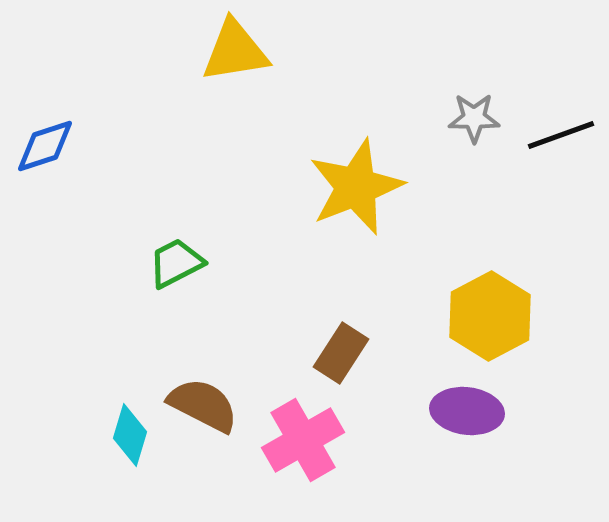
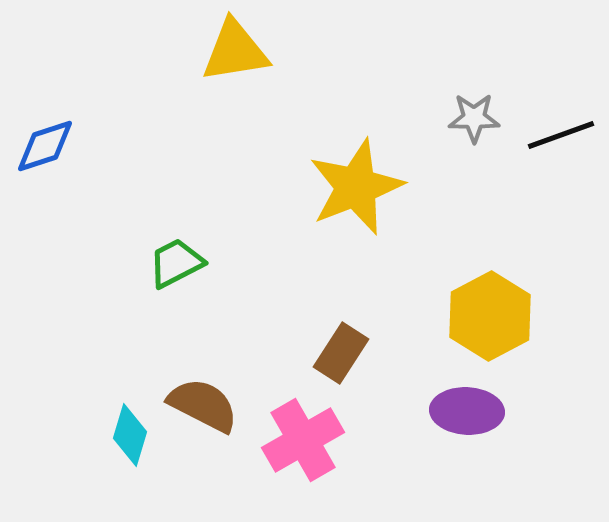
purple ellipse: rotated 4 degrees counterclockwise
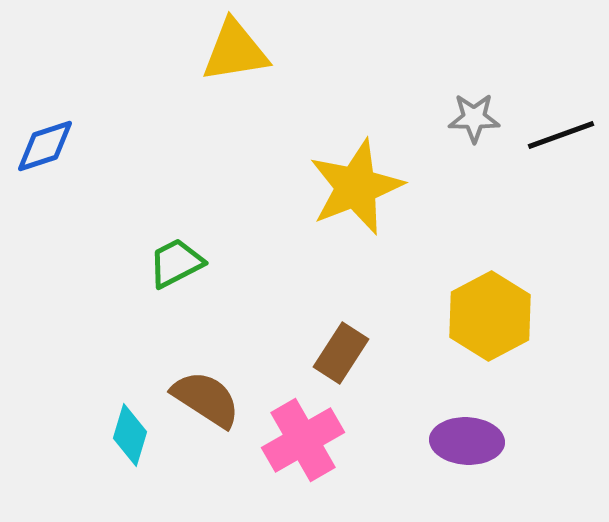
brown semicircle: moved 3 px right, 6 px up; rotated 6 degrees clockwise
purple ellipse: moved 30 px down
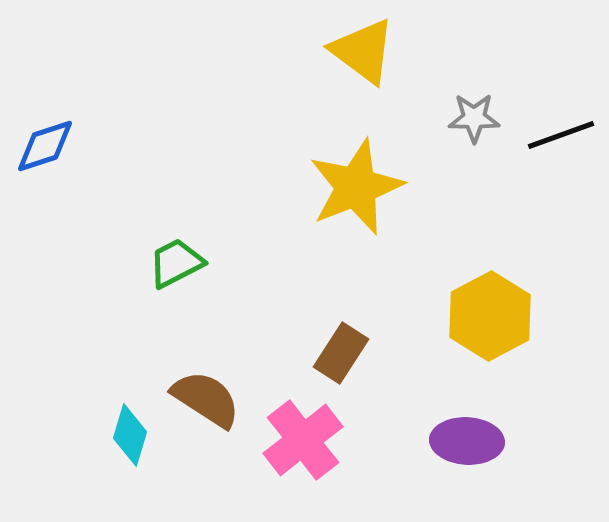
yellow triangle: moved 128 px right; rotated 46 degrees clockwise
pink cross: rotated 8 degrees counterclockwise
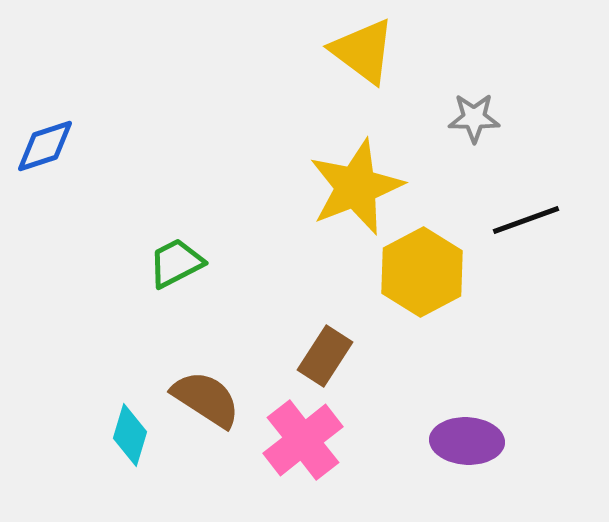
black line: moved 35 px left, 85 px down
yellow hexagon: moved 68 px left, 44 px up
brown rectangle: moved 16 px left, 3 px down
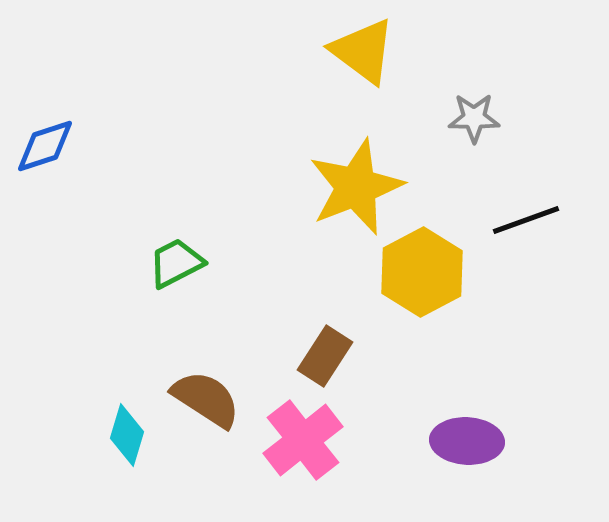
cyan diamond: moved 3 px left
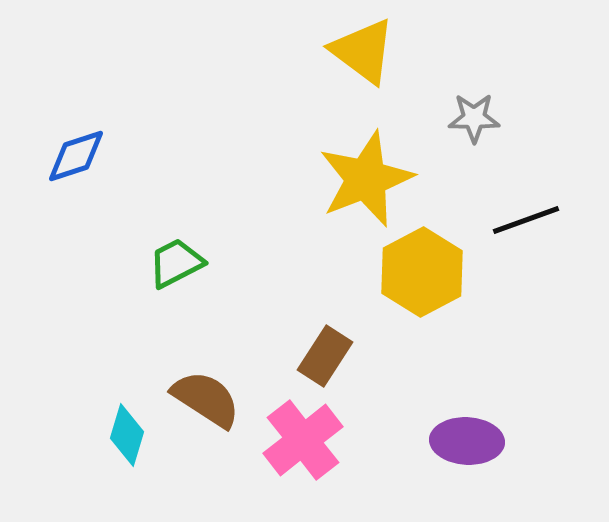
blue diamond: moved 31 px right, 10 px down
yellow star: moved 10 px right, 8 px up
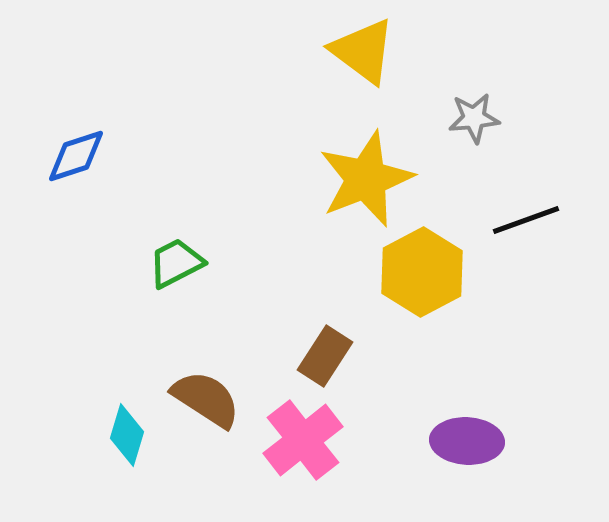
gray star: rotated 6 degrees counterclockwise
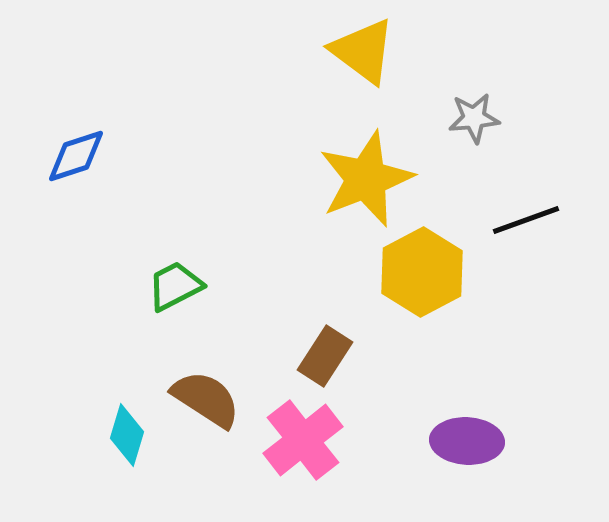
green trapezoid: moved 1 px left, 23 px down
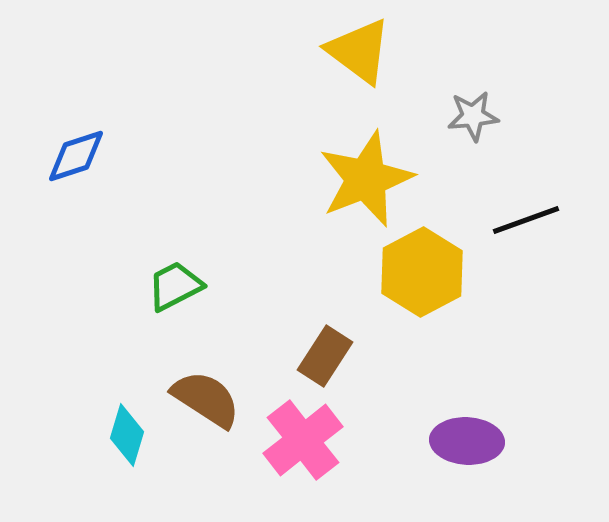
yellow triangle: moved 4 px left
gray star: moved 1 px left, 2 px up
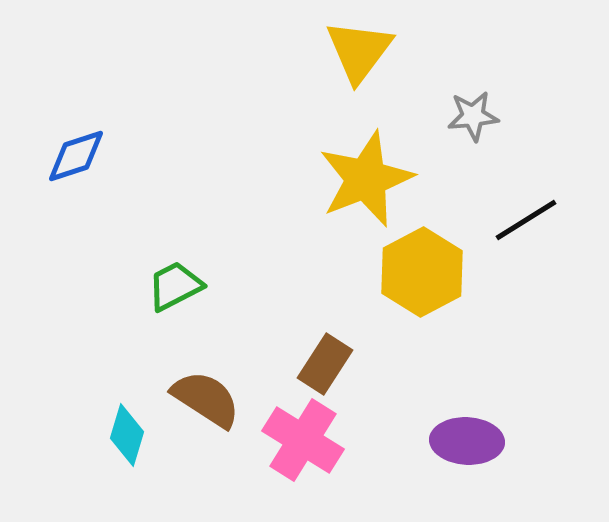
yellow triangle: rotated 30 degrees clockwise
black line: rotated 12 degrees counterclockwise
brown rectangle: moved 8 px down
pink cross: rotated 20 degrees counterclockwise
